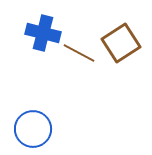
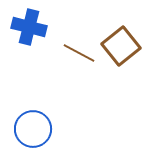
blue cross: moved 14 px left, 6 px up
brown square: moved 3 px down; rotated 6 degrees counterclockwise
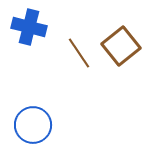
brown line: rotated 28 degrees clockwise
blue circle: moved 4 px up
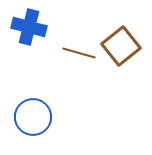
brown line: rotated 40 degrees counterclockwise
blue circle: moved 8 px up
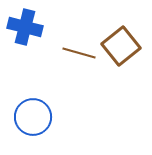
blue cross: moved 4 px left
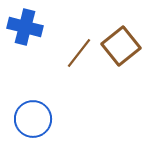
brown line: rotated 68 degrees counterclockwise
blue circle: moved 2 px down
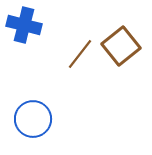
blue cross: moved 1 px left, 2 px up
brown line: moved 1 px right, 1 px down
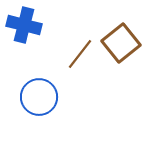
brown square: moved 3 px up
blue circle: moved 6 px right, 22 px up
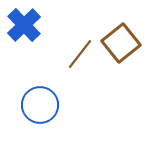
blue cross: rotated 32 degrees clockwise
blue circle: moved 1 px right, 8 px down
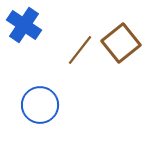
blue cross: rotated 12 degrees counterclockwise
brown line: moved 4 px up
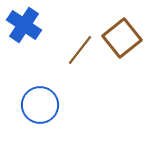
brown square: moved 1 px right, 5 px up
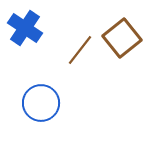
blue cross: moved 1 px right, 3 px down
blue circle: moved 1 px right, 2 px up
